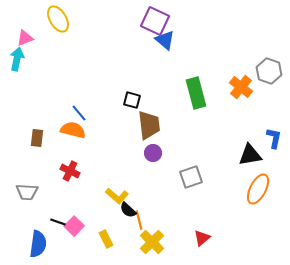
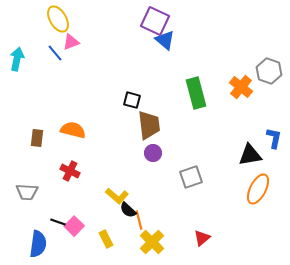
pink triangle: moved 46 px right, 4 px down
blue line: moved 24 px left, 60 px up
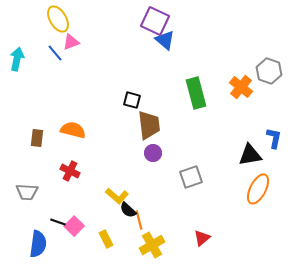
yellow cross: moved 3 px down; rotated 15 degrees clockwise
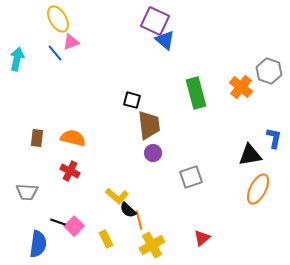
orange semicircle: moved 8 px down
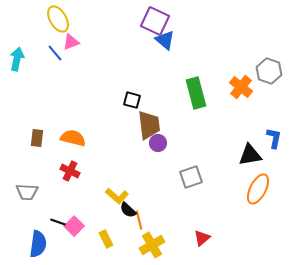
purple circle: moved 5 px right, 10 px up
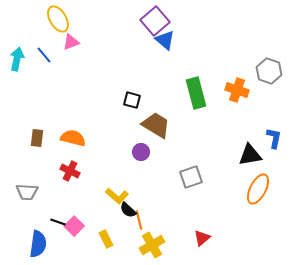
purple square: rotated 24 degrees clockwise
blue line: moved 11 px left, 2 px down
orange cross: moved 4 px left, 3 px down; rotated 20 degrees counterclockwise
brown trapezoid: moved 7 px right; rotated 52 degrees counterclockwise
purple circle: moved 17 px left, 9 px down
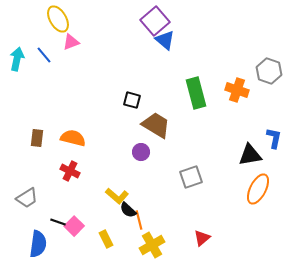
gray trapezoid: moved 6 px down; rotated 35 degrees counterclockwise
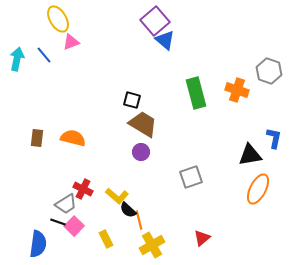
brown trapezoid: moved 13 px left, 1 px up
red cross: moved 13 px right, 18 px down
gray trapezoid: moved 39 px right, 6 px down
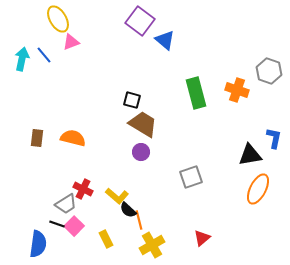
purple square: moved 15 px left; rotated 12 degrees counterclockwise
cyan arrow: moved 5 px right
black line: moved 1 px left, 2 px down
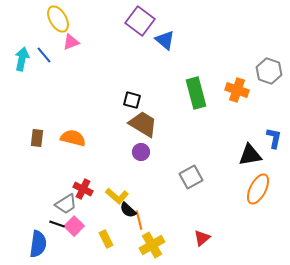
gray square: rotated 10 degrees counterclockwise
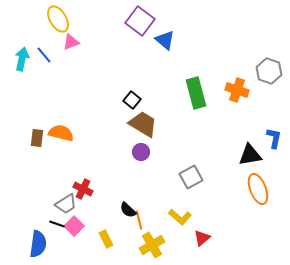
black square: rotated 24 degrees clockwise
orange semicircle: moved 12 px left, 5 px up
orange ellipse: rotated 48 degrees counterclockwise
yellow L-shape: moved 63 px right, 21 px down
